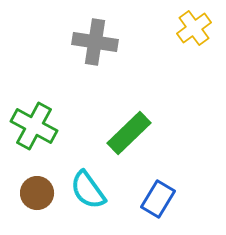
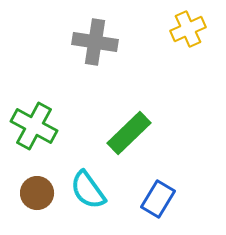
yellow cross: moved 6 px left, 1 px down; rotated 12 degrees clockwise
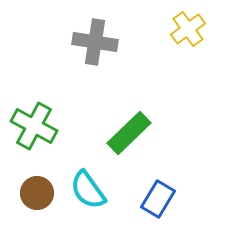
yellow cross: rotated 12 degrees counterclockwise
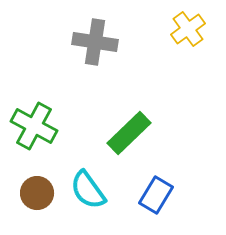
blue rectangle: moved 2 px left, 4 px up
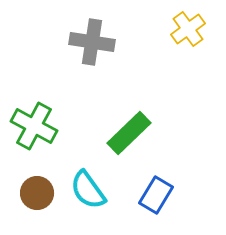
gray cross: moved 3 px left
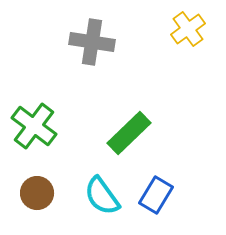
green cross: rotated 9 degrees clockwise
cyan semicircle: moved 14 px right, 6 px down
